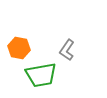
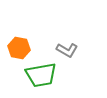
gray L-shape: rotated 95 degrees counterclockwise
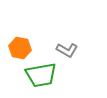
orange hexagon: moved 1 px right
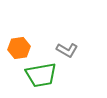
orange hexagon: moved 1 px left; rotated 20 degrees counterclockwise
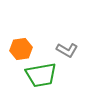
orange hexagon: moved 2 px right, 1 px down
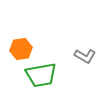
gray L-shape: moved 18 px right, 6 px down
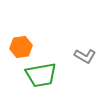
orange hexagon: moved 2 px up
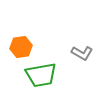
gray L-shape: moved 3 px left, 3 px up
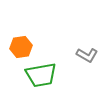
gray L-shape: moved 5 px right, 2 px down
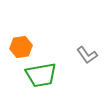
gray L-shape: rotated 25 degrees clockwise
